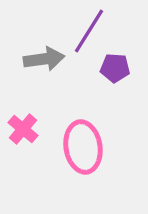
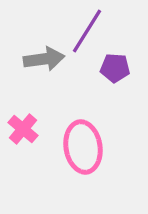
purple line: moved 2 px left
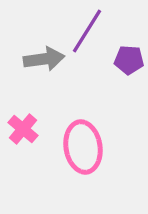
purple pentagon: moved 14 px right, 8 px up
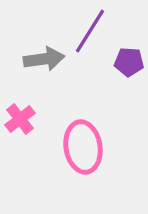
purple line: moved 3 px right
purple pentagon: moved 2 px down
pink cross: moved 3 px left, 10 px up; rotated 12 degrees clockwise
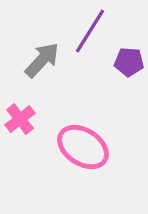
gray arrow: moved 2 px left, 1 px down; rotated 39 degrees counterclockwise
pink ellipse: rotated 48 degrees counterclockwise
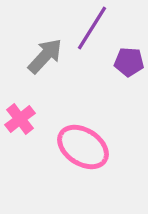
purple line: moved 2 px right, 3 px up
gray arrow: moved 3 px right, 4 px up
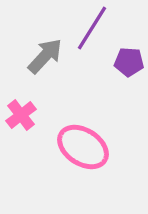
pink cross: moved 1 px right, 4 px up
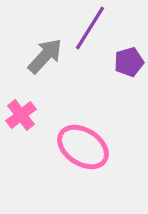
purple line: moved 2 px left
purple pentagon: rotated 20 degrees counterclockwise
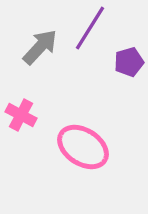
gray arrow: moved 5 px left, 9 px up
pink cross: rotated 24 degrees counterclockwise
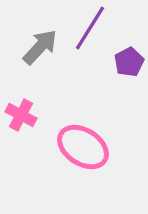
purple pentagon: rotated 12 degrees counterclockwise
